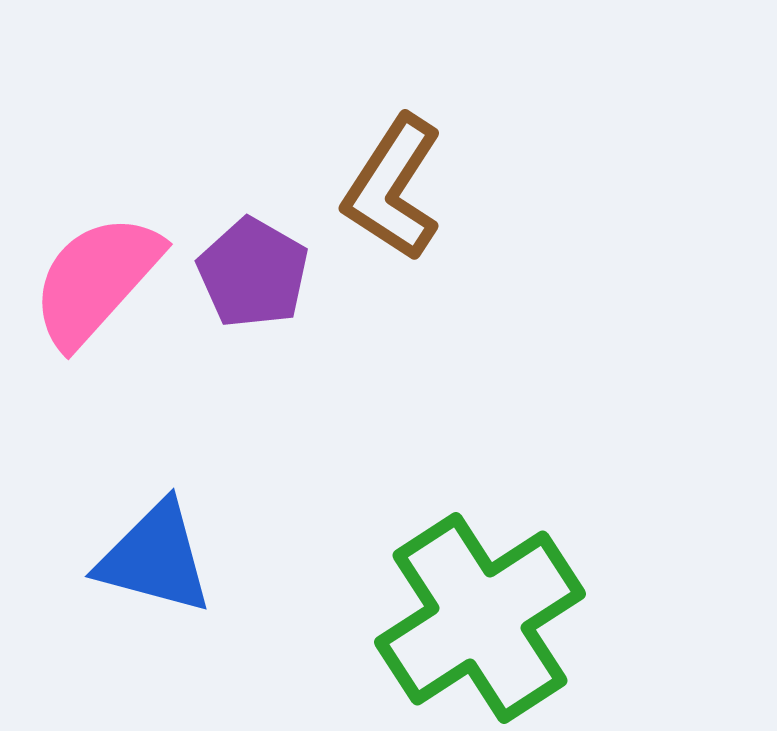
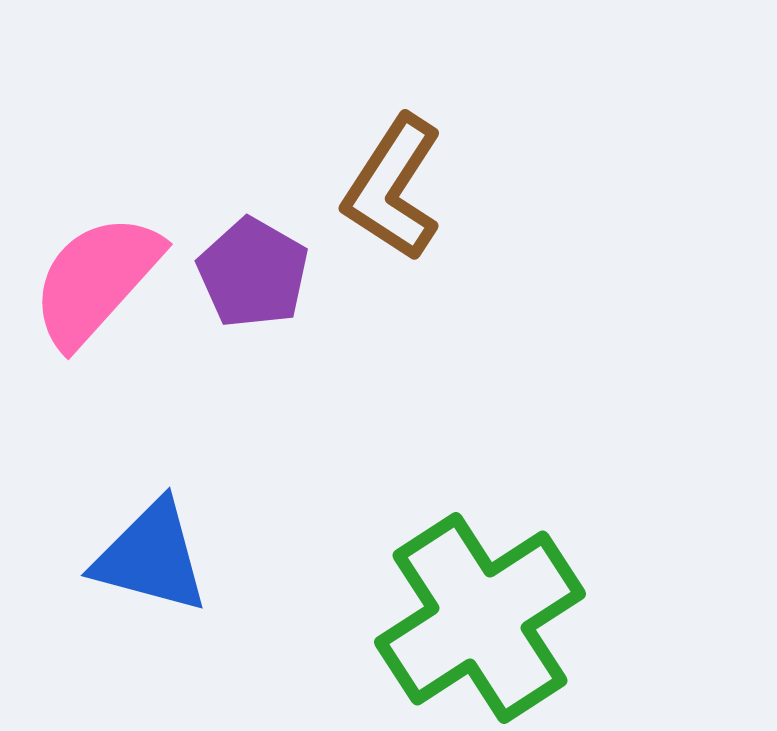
blue triangle: moved 4 px left, 1 px up
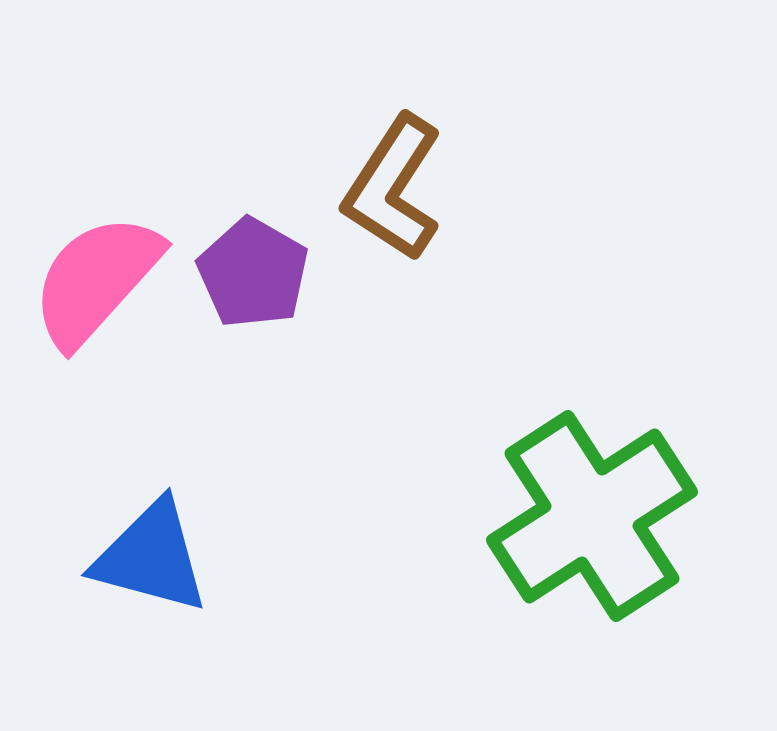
green cross: moved 112 px right, 102 px up
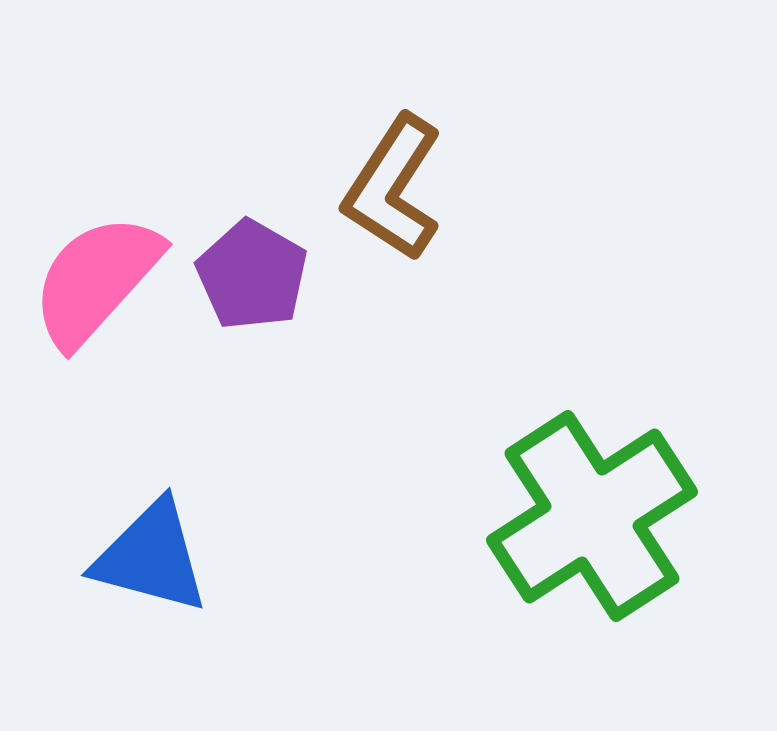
purple pentagon: moved 1 px left, 2 px down
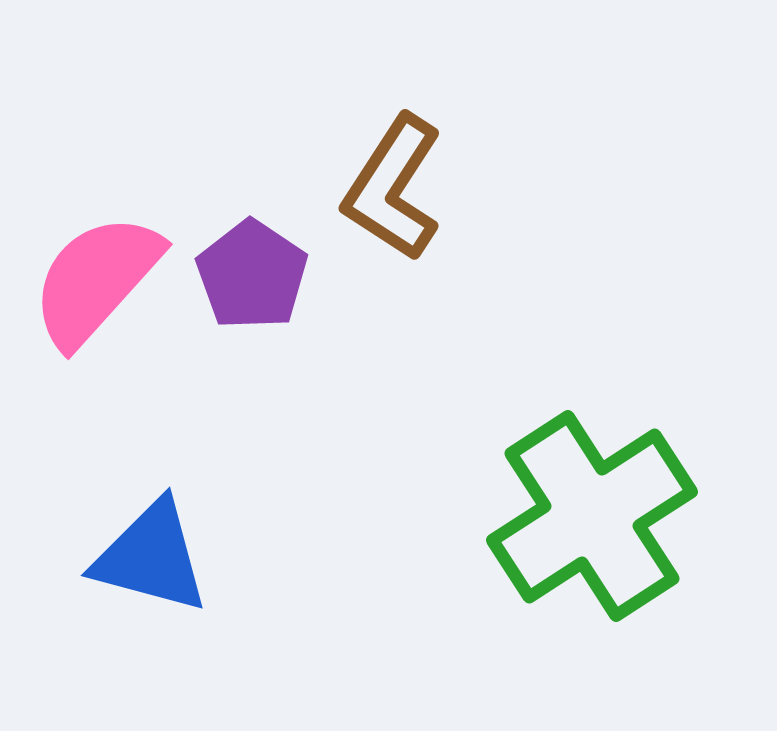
purple pentagon: rotated 4 degrees clockwise
